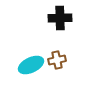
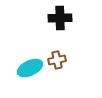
cyan ellipse: moved 1 px left, 3 px down
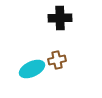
cyan ellipse: moved 2 px right, 1 px down
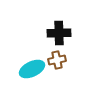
black cross: moved 1 px left, 15 px down
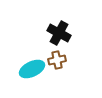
black cross: rotated 30 degrees clockwise
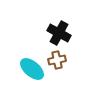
cyan ellipse: rotated 65 degrees clockwise
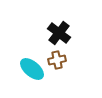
black cross: rotated 10 degrees clockwise
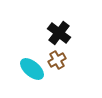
brown cross: rotated 18 degrees counterclockwise
